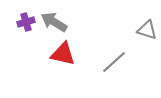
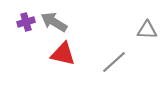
gray triangle: rotated 15 degrees counterclockwise
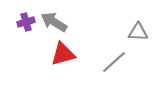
gray triangle: moved 9 px left, 2 px down
red triangle: rotated 28 degrees counterclockwise
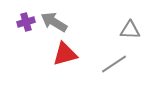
gray triangle: moved 8 px left, 2 px up
red triangle: moved 2 px right
gray line: moved 2 px down; rotated 8 degrees clockwise
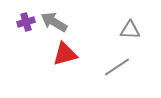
gray line: moved 3 px right, 3 px down
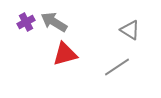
purple cross: rotated 12 degrees counterclockwise
gray triangle: rotated 30 degrees clockwise
